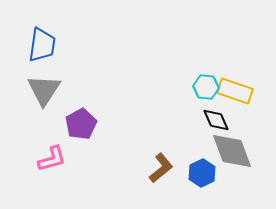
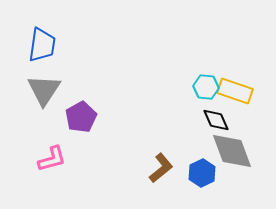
purple pentagon: moved 7 px up
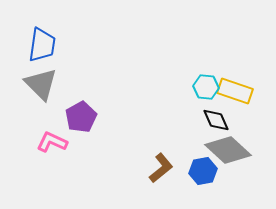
gray triangle: moved 3 px left, 6 px up; rotated 18 degrees counterclockwise
gray diamond: moved 4 px left, 1 px up; rotated 27 degrees counterclockwise
pink L-shape: moved 17 px up; rotated 140 degrees counterclockwise
blue hexagon: moved 1 px right, 2 px up; rotated 16 degrees clockwise
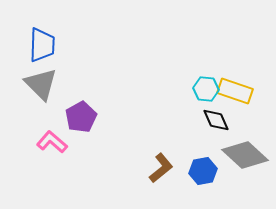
blue trapezoid: rotated 6 degrees counterclockwise
cyan hexagon: moved 2 px down
pink L-shape: rotated 16 degrees clockwise
gray diamond: moved 17 px right, 5 px down
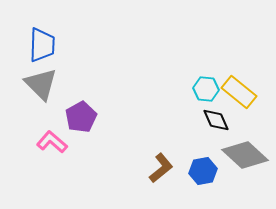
yellow rectangle: moved 4 px right, 1 px down; rotated 20 degrees clockwise
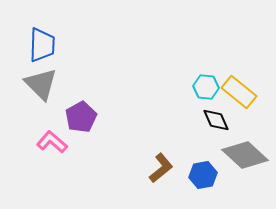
cyan hexagon: moved 2 px up
blue hexagon: moved 4 px down
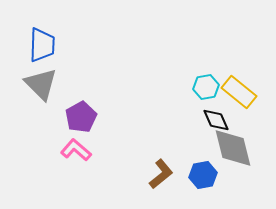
cyan hexagon: rotated 15 degrees counterclockwise
pink L-shape: moved 24 px right, 8 px down
gray diamond: moved 12 px left, 7 px up; rotated 33 degrees clockwise
brown L-shape: moved 6 px down
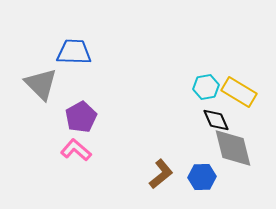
blue trapezoid: moved 32 px right, 7 px down; rotated 90 degrees counterclockwise
yellow rectangle: rotated 8 degrees counterclockwise
blue hexagon: moved 1 px left, 2 px down; rotated 8 degrees clockwise
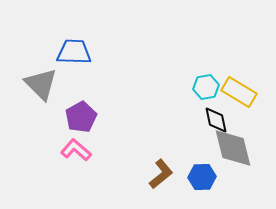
black diamond: rotated 12 degrees clockwise
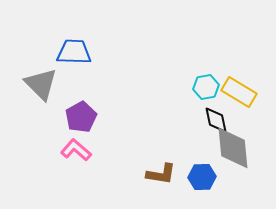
gray diamond: rotated 9 degrees clockwise
brown L-shape: rotated 48 degrees clockwise
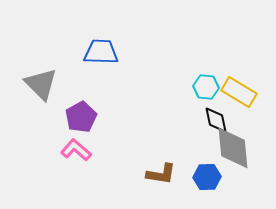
blue trapezoid: moved 27 px right
cyan hexagon: rotated 15 degrees clockwise
blue hexagon: moved 5 px right
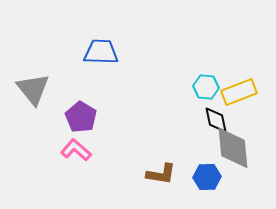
gray triangle: moved 8 px left, 5 px down; rotated 6 degrees clockwise
yellow rectangle: rotated 52 degrees counterclockwise
purple pentagon: rotated 12 degrees counterclockwise
